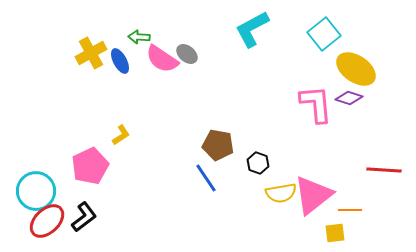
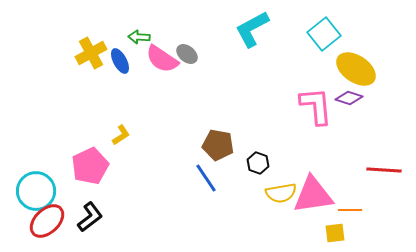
pink L-shape: moved 2 px down
pink triangle: rotated 30 degrees clockwise
black L-shape: moved 6 px right
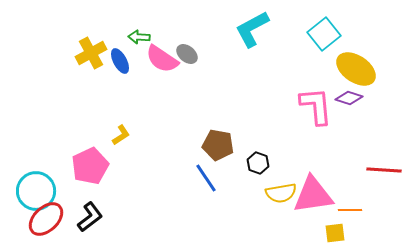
red ellipse: moved 1 px left, 2 px up
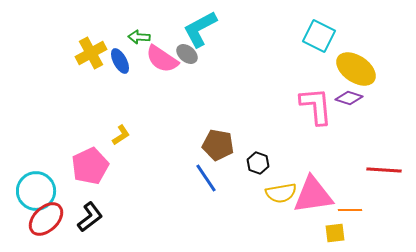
cyan L-shape: moved 52 px left
cyan square: moved 5 px left, 2 px down; rotated 24 degrees counterclockwise
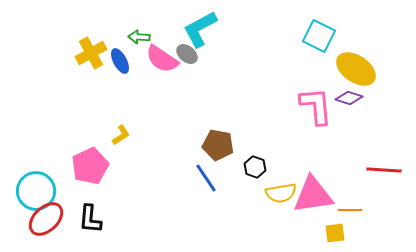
black hexagon: moved 3 px left, 4 px down
black L-shape: moved 2 px down; rotated 132 degrees clockwise
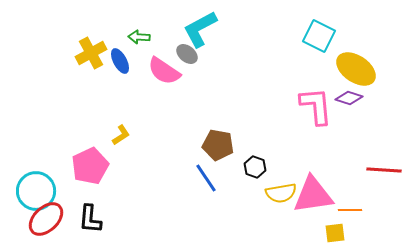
pink semicircle: moved 2 px right, 12 px down
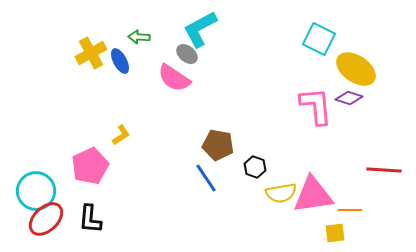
cyan square: moved 3 px down
pink semicircle: moved 10 px right, 7 px down
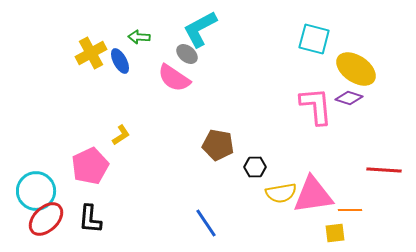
cyan square: moved 5 px left; rotated 12 degrees counterclockwise
black hexagon: rotated 20 degrees counterclockwise
blue line: moved 45 px down
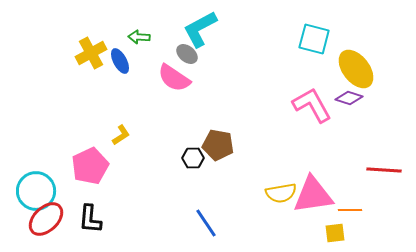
yellow ellipse: rotated 18 degrees clockwise
pink L-shape: moved 4 px left, 1 px up; rotated 24 degrees counterclockwise
black hexagon: moved 62 px left, 9 px up
